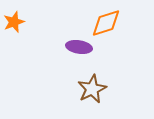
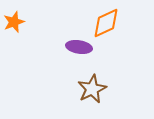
orange diamond: rotated 8 degrees counterclockwise
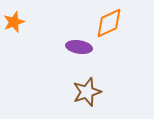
orange diamond: moved 3 px right
brown star: moved 5 px left, 3 px down; rotated 8 degrees clockwise
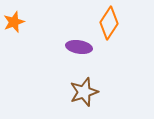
orange diamond: rotated 32 degrees counterclockwise
brown star: moved 3 px left
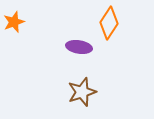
brown star: moved 2 px left
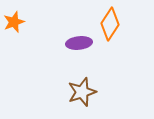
orange diamond: moved 1 px right, 1 px down
purple ellipse: moved 4 px up; rotated 15 degrees counterclockwise
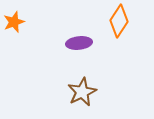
orange diamond: moved 9 px right, 3 px up
brown star: rotated 8 degrees counterclockwise
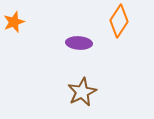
purple ellipse: rotated 10 degrees clockwise
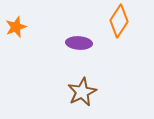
orange star: moved 2 px right, 5 px down
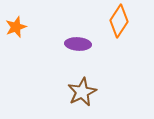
purple ellipse: moved 1 px left, 1 px down
